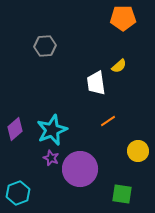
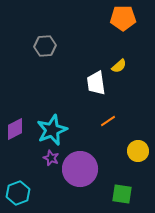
purple diamond: rotated 15 degrees clockwise
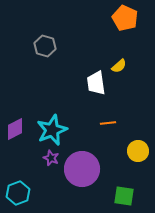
orange pentagon: moved 2 px right; rotated 25 degrees clockwise
gray hexagon: rotated 20 degrees clockwise
orange line: moved 2 px down; rotated 28 degrees clockwise
purple circle: moved 2 px right
green square: moved 2 px right, 2 px down
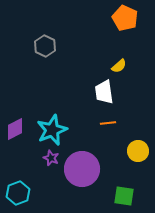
gray hexagon: rotated 10 degrees clockwise
white trapezoid: moved 8 px right, 9 px down
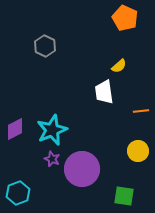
orange line: moved 33 px right, 12 px up
purple star: moved 1 px right, 1 px down
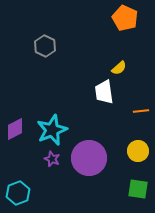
yellow semicircle: moved 2 px down
purple circle: moved 7 px right, 11 px up
green square: moved 14 px right, 7 px up
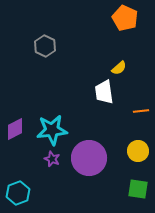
cyan star: rotated 16 degrees clockwise
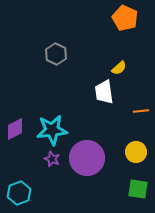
gray hexagon: moved 11 px right, 8 px down
yellow circle: moved 2 px left, 1 px down
purple circle: moved 2 px left
cyan hexagon: moved 1 px right
